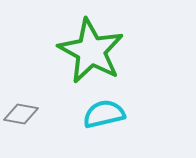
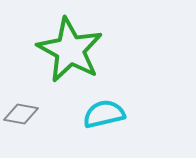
green star: moved 21 px left, 1 px up
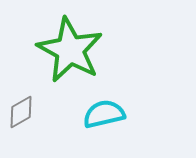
gray diamond: moved 2 px up; rotated 40 degrees counterclockwise
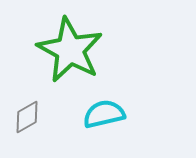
gray diamond: moved 6 px right, 5 px down
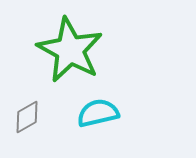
cyan semicircle: moved 6 px left, 1 px up
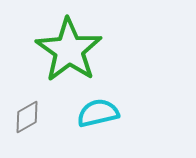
green star: moved 1 px left; rotated 6 degrees clockwise
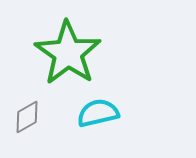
green star: moved 1 px left, 3 px down
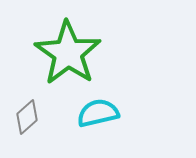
gray diamond: rotated 12 degrees counterclockwise
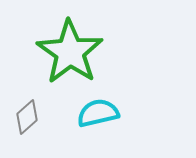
green star: moved 2 px right, 1 px up
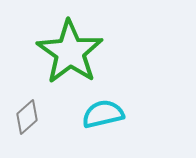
cyan semicircle: moved 5 px right, 1 px down
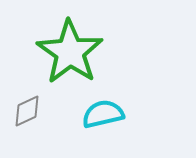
gray diamond: moved 6 px up; rotated 16 degrees clockwise
